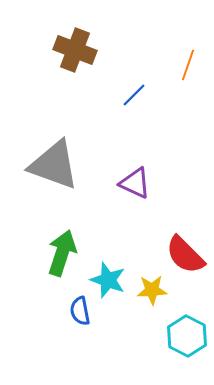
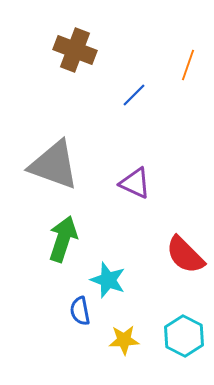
green arrow: moved 1 px right, 14 px up
yellow star: moved 28 px left, 50 px down
cyan hexagon: moved 3 px left
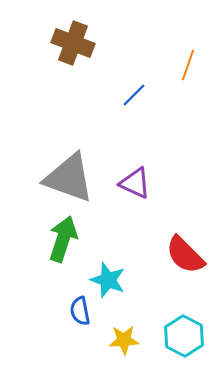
brown cross: moved 2 px left, 7 px up
gray triangle: moved 15 px right, 13 px down
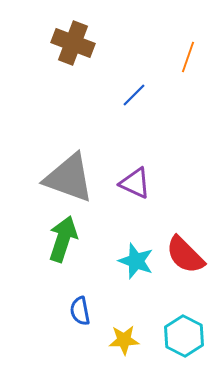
orange line: moved 8 px up
cyan star: moved 28 px right, 19 px up
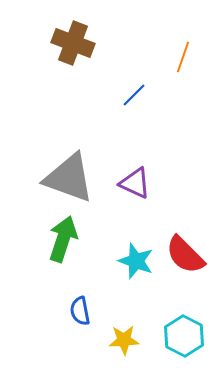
orange line: moved 5 px left
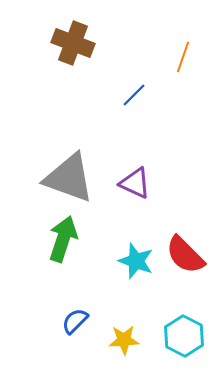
blue semicircle: moved 5 px left, 10 px down; rotated 56 degrees clockwise
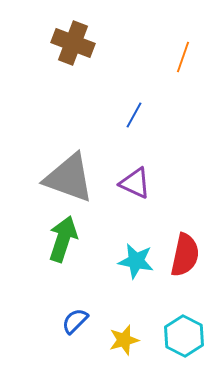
blue line: moved 20 px down; rotated 16 degrees counterclockwise
red semicircle: rotated 123 degrees counterclockwise
cyan star: rotated 9 degrees counterclockwise
yellow star: rotated 12 degrees counterclockwise
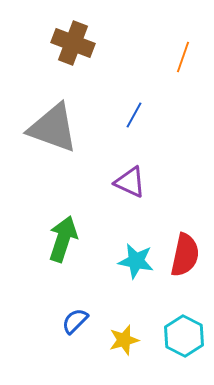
gray triangle: moved 16 px left, 50 px up
purple triangle: moved 5 px left, 1 px up
